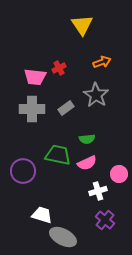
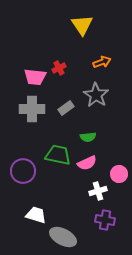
green semicircle: moved 1 px right, 2 px up
white trapezoid: moved 6 px left
purple cross: rotated 30 degrees counterclockwise
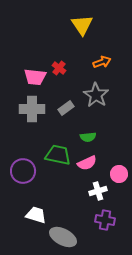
red cross: rotated 24 degrees counterclockwise
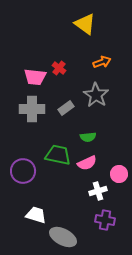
yellow triangle: moved 3 px right, 1 px up; rotated 20 degrees counterclockwise
